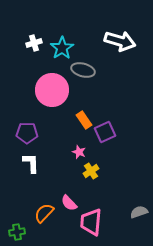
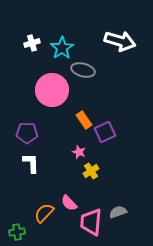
white cross: moved 2 px left
gray semicircle: moved 21 px left
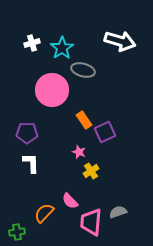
pink semicircle: moved 1 px right, 2 px up
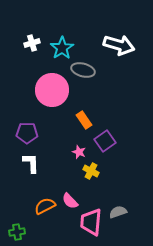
white arrow: moved 1 px left, 4 px down
purple square: moved 9 px down; rotated 10 degrees counterclockwise
yellow cross: rotated 28 degrees counterclockwise
orange semicircle: moved 1 px right, 7 px up; rotated 20 degrees clockwise
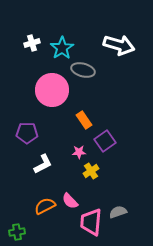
pink star: rotated 24 degrees counterclockwise
white L-shape: moved 12 px right, 1 px down; rotated 65 degrees clockwise
yellow cross: rotated 28 degrees clockwise
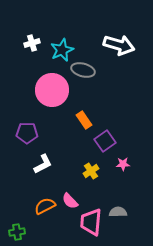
cyan star: moved 2 px down; rotated 10 degrees clockwise
pink star: moved 44 px right, 12 px down
gray semicircle: rotated 18 degrees clockwise
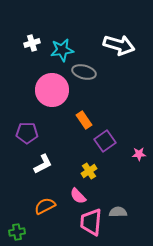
cyan star: rotated 15 degrees clockwise
gray ellipse: moved 1 px right, 2 px down
pink star: moved 16 px right, 10 px up
yellow cross: moved 2 px left
pink semicircle: moved 8 px right, 5 px up
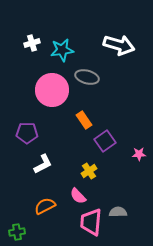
gray ellipse: moved 3 px right, 5 px down
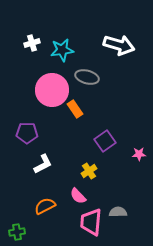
orange rectangle: moved 9 px left, 11 px up
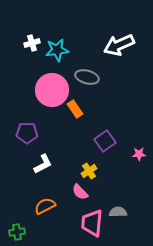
white arrow: rotated 140 degrees clockwise
cyan star: moved 5 px left
pink semicircle: moved 2 px right, 4 px up
pink trapezoid: moved 1 px right, 1 px down
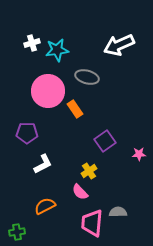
pink circle: moved 4 px left, 1 px down
